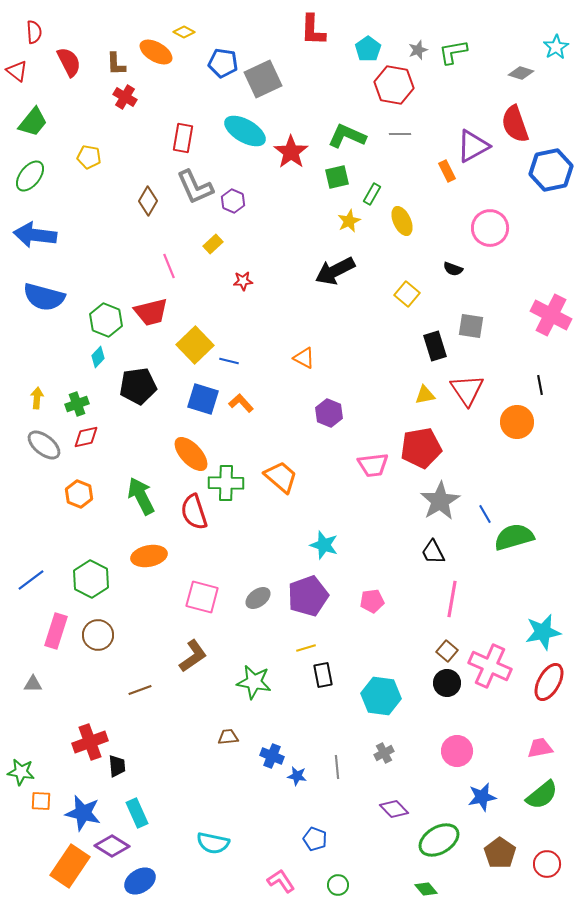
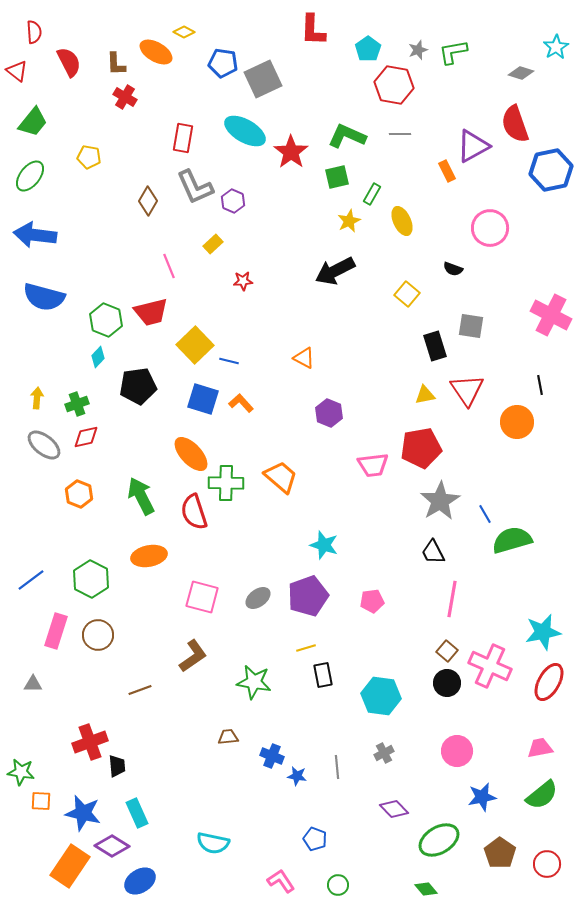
green semicircle at (514, 537): moved 2 px left, 3 px down
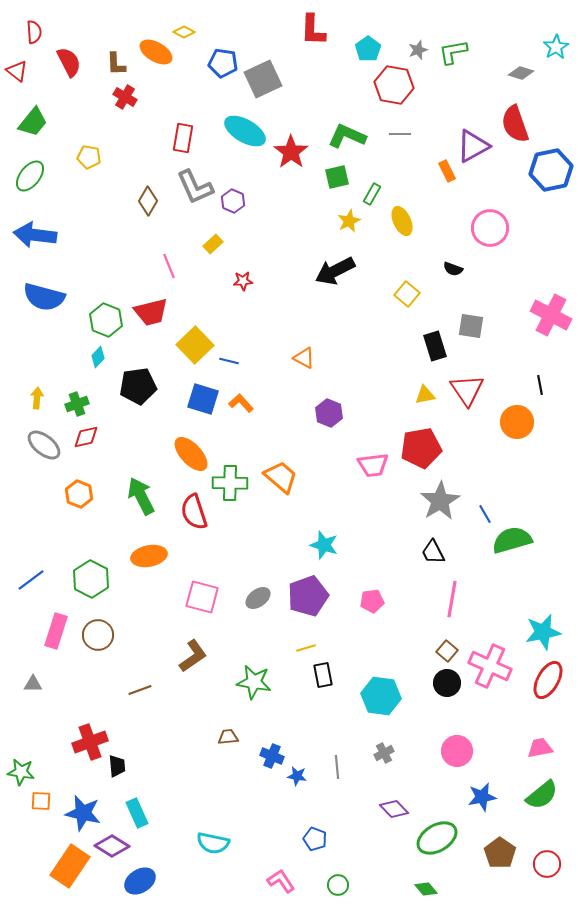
green cross at (226, 483): moved 4 px right
red ellipse at (549, 682): moved 1 px left, 2 px up
green ellipse at (439, 840): moved 2 px left, 2 px up
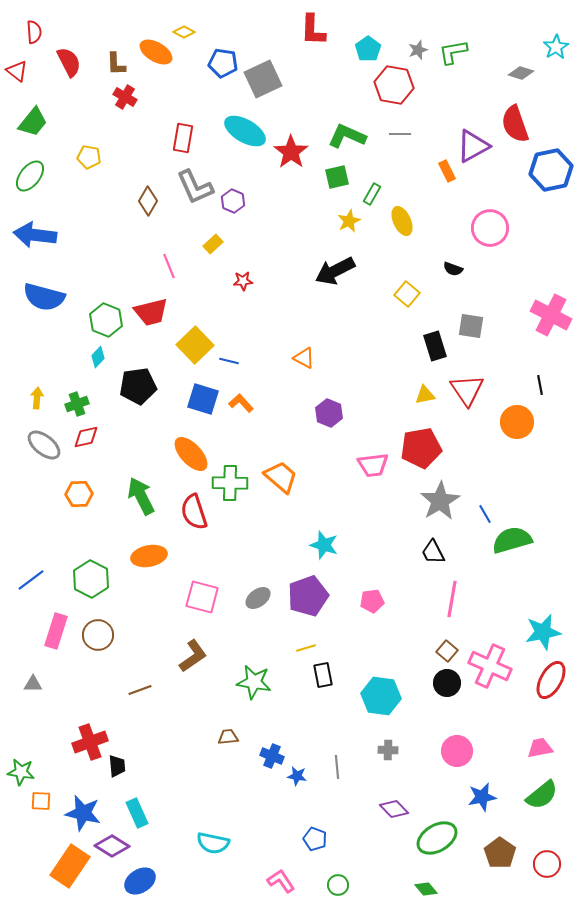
orange hexagon at (79, 494): rotated 24 degrees counterclockwise
red ellipse at (548, 680): moved 3 px right
gray cross at (384, 753): moved 4 px right, 3 px up; rotated 30 degrees clockwise
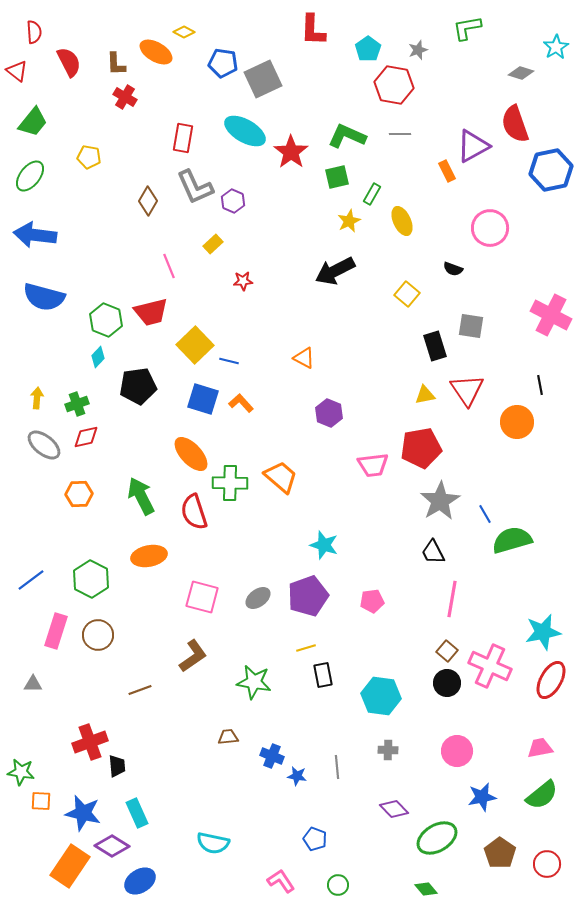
green L-shape at (453, 52): moved 14 px right, 24 px up
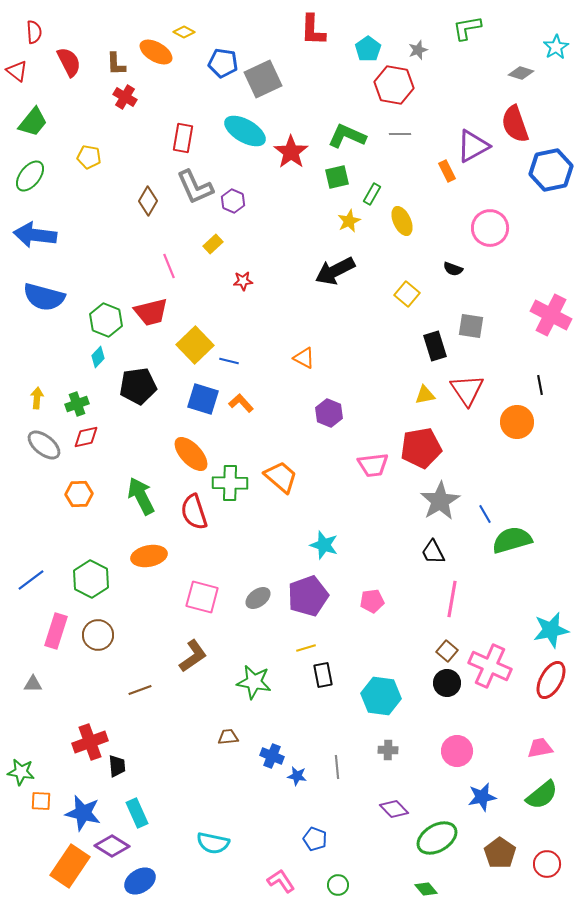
cyan star at (543, 632): moved 8 px right, 2 px up
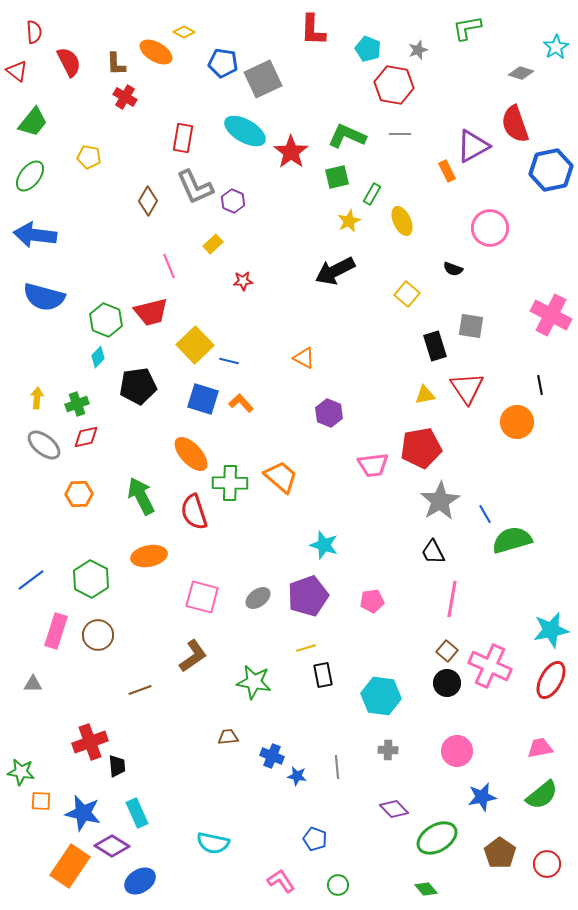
cyan pentagon at (368, 49): rotated 15 degrees counterclockwise
red triangle at (467, 390): moved 2 px up
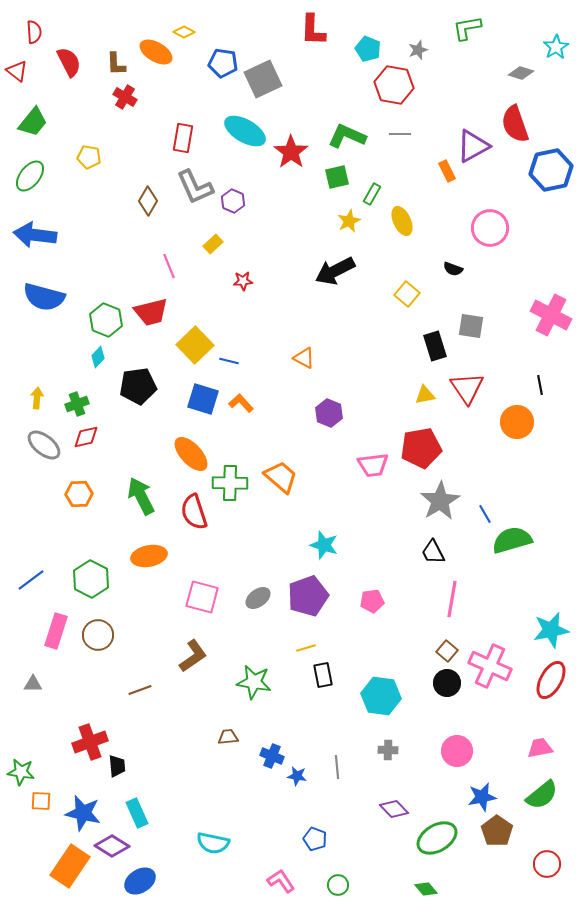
brown pentagon at (500, 853): moved 3 px left, 22 px up
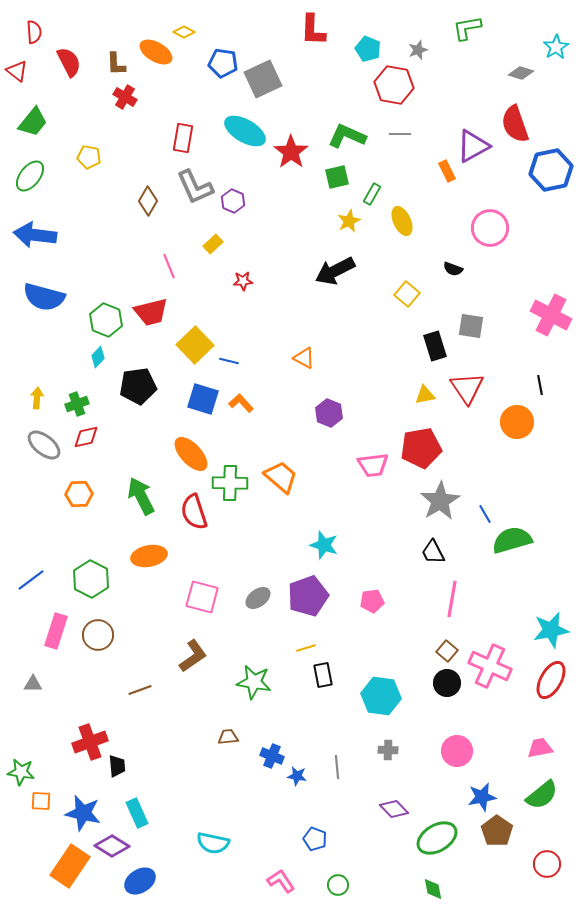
green diamond at (426, 889): moved 7 px right; rotated 30 degrees clockwise
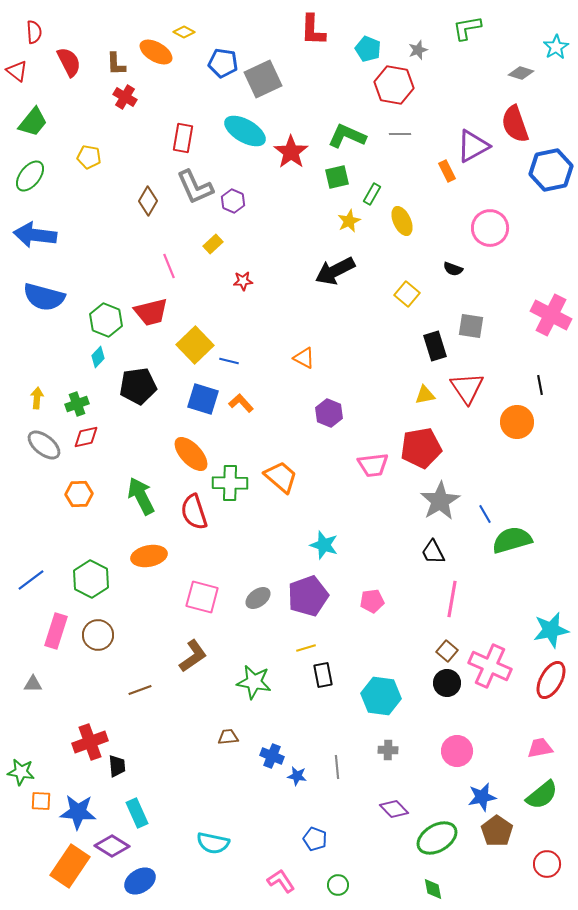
blue star at (83, 813): moved 5 px left, 1 px up; rotated 9 degrees counterclockwise
